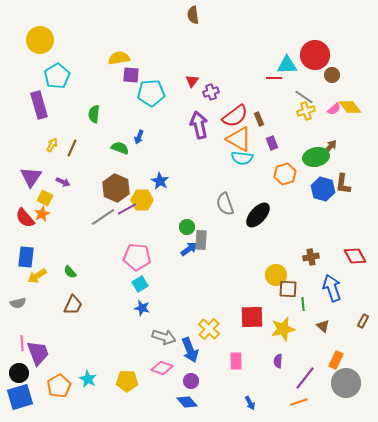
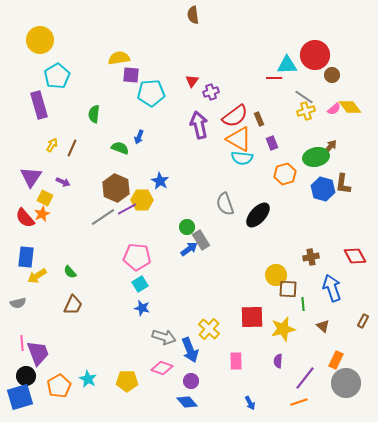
gray rectangle at (201, 240): rotated 36 degrees counterclockwise
black circle at (19, 373): moved 7 px right, 3 px down
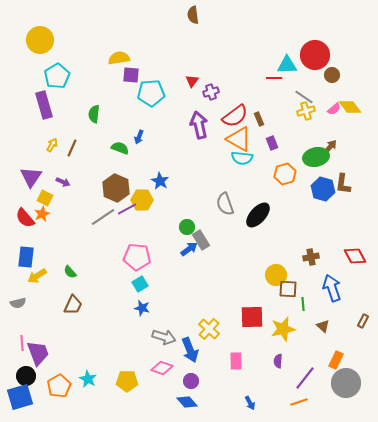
purple rectangle at (39, 105): moved 5 px right
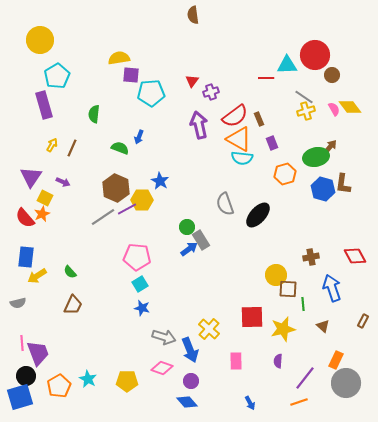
red line at (274, 78): moved 8 px left
pink semicircle at (334, 109): rotated 80 degrees counterclockwise
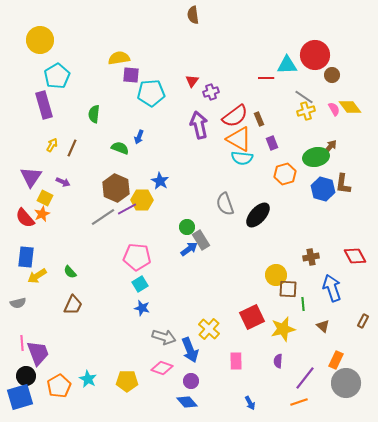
red square at (252, 317): rotated 25 degrees counterclockwise
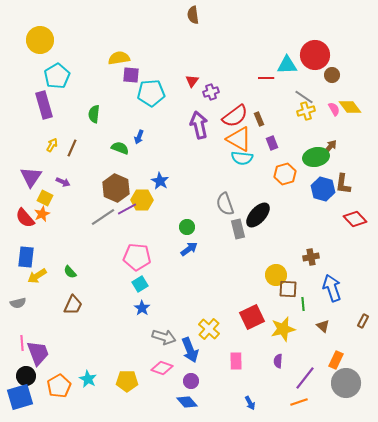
gray rectangle at (201, 240): moved 37 px right, 11 px up; rotated 18 degrees clockwise
red diamond at (355, 256): moved 37 px up; rotated 15 degrees counterclockwise
blue star at (142, 308): rotated 21 degrees clockwise
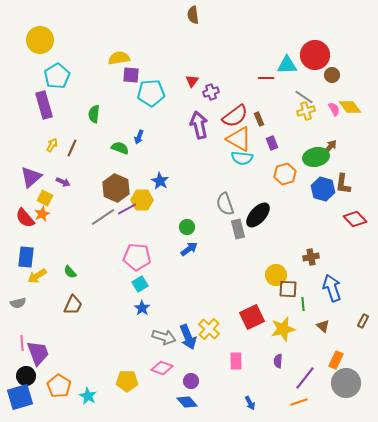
purple triangle at (31, 177): rotated 15 degrees clockwise
blue arrow at (190, 350): moved 2 px left, 13 px up
cyan star at (88, 379): moved 17 px down
orange pentagon at (59, 386): rotated 10 degrees counterclockwise
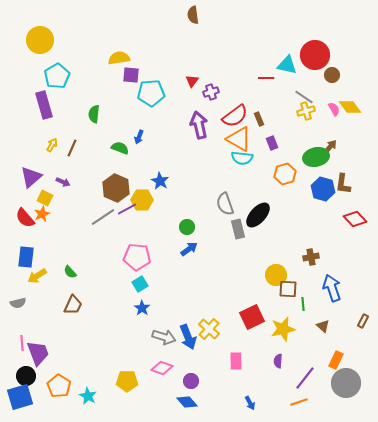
cyan triangle at (287, 65): rotated 15 degrees clockwise
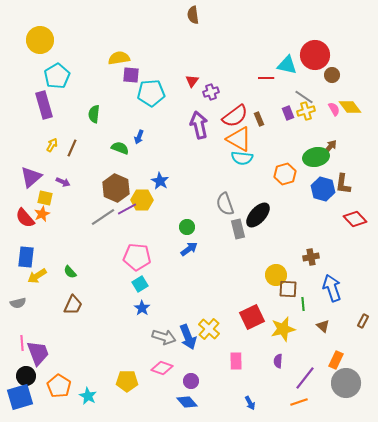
purple rectangle at (272, 143): moved 16 px right, 30 px up
yellow square at (45, 198): rotated 14 degrees counterclockwise
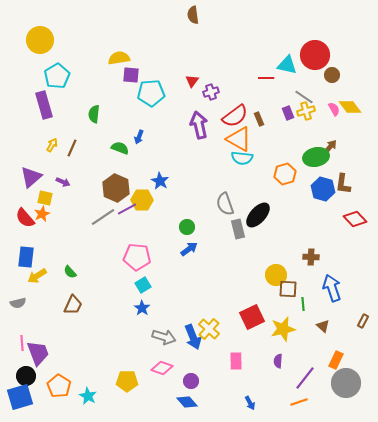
brown cross at (311, 257): rotated 14 degrees clockwise
cyan square at (140, 284): moved 3 px right, 1 px down
blue arrow at (188, 337): moved 5 px right
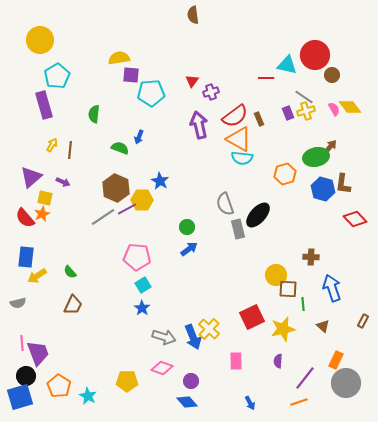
brown line at (72, 148): moved 2 px left, 2 px down; rotated 18 degrees counterclockwise
